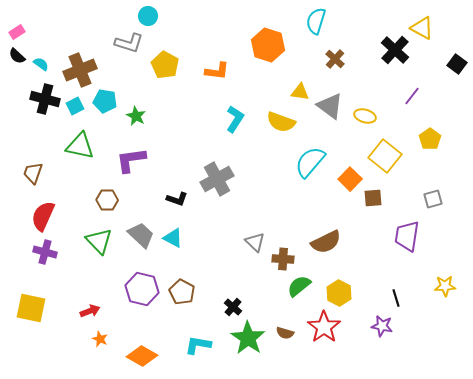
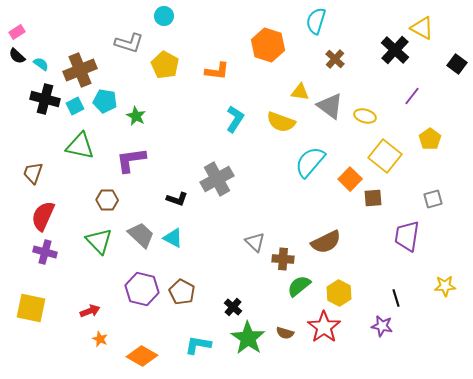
cyan circle at (148, 16): moved 16 px right
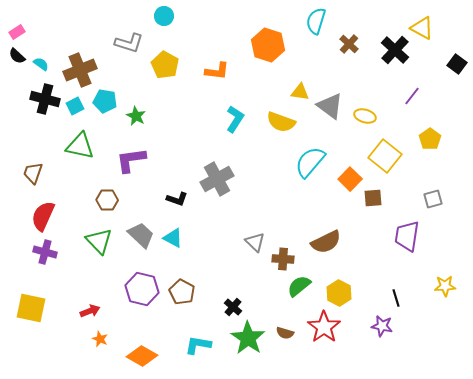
brown cross at (335, 59): moved 14 px right, 15 px up
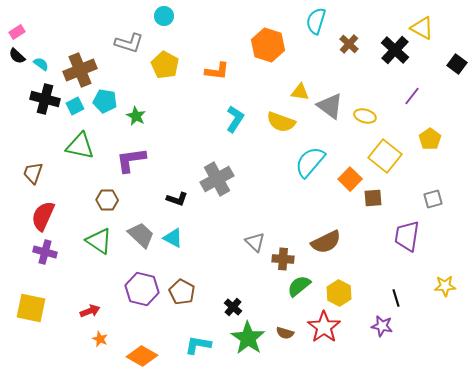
green triangle at (99, 241): rotated 12 degrees counterclockwise
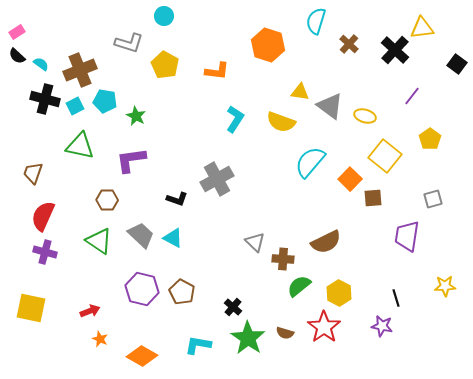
yellow triangle at (422, 28): rotated 35 degrees counterclockwise
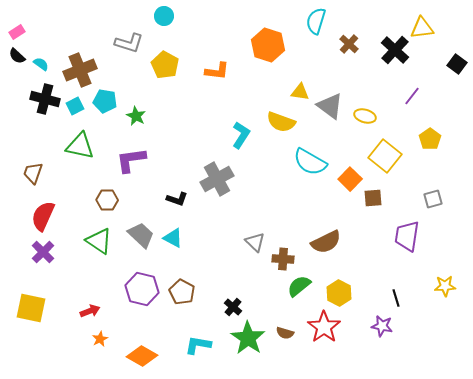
cyan L-shape at (235, 119): moved 6 px right, 16 px down
cyan semicircle at (310, 162): rotated 100 degrees counterclockwise
purple cross at (45, 252): moved 2 px left; rotated 30 degrees clockwise
orange star at (100, 339): rotated 21 degrees clockwise
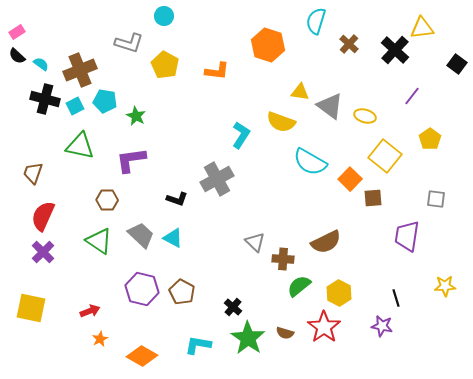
gray square at (433, 199): moved 3 px right; rotated 24 degrees clockwise
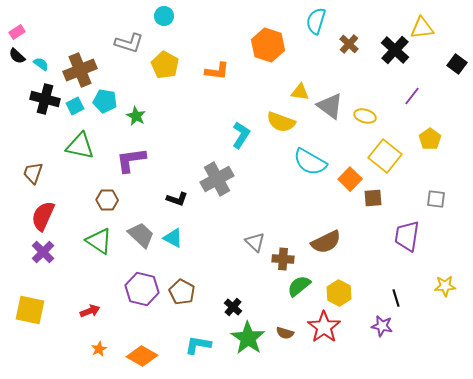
yellow square at (31, 308): moved 1 px left, 2 px down
orange star at (100, 339): moved 1 px left, 10 px down
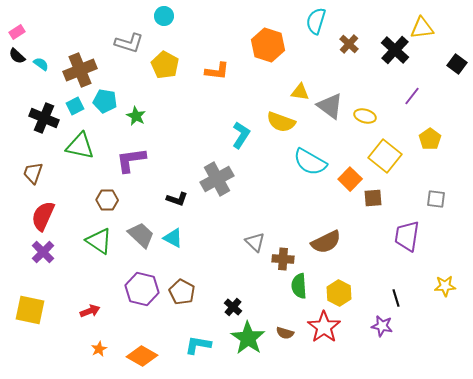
black cross at (45, 99): moved 1 px left, 19 px down; rotated 8 degrees clockwise
green semicircle at (299, 286): rotated 55 degrees counterclockwise
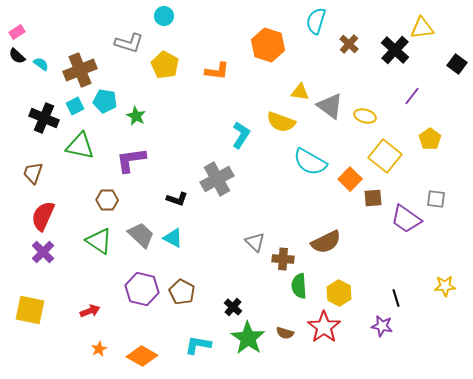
purple trapezoid at (407, 236): moved 1 px left, 17 px up; rotated 64 degrees counterclockwise
